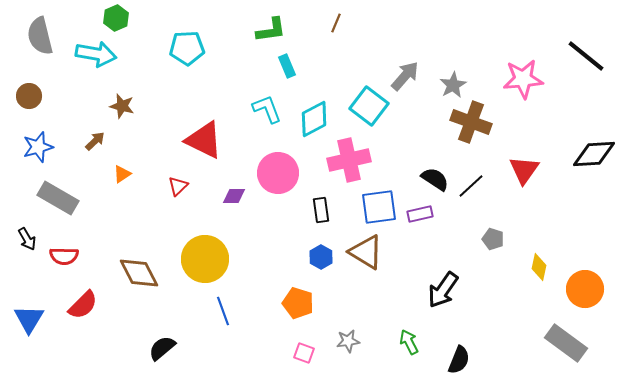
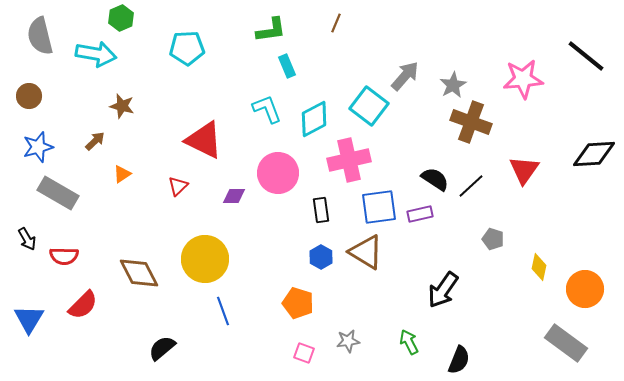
green hexagon at (116, 18): moved 5 px right
gray rectangle at (58, 198): moved 5 px up
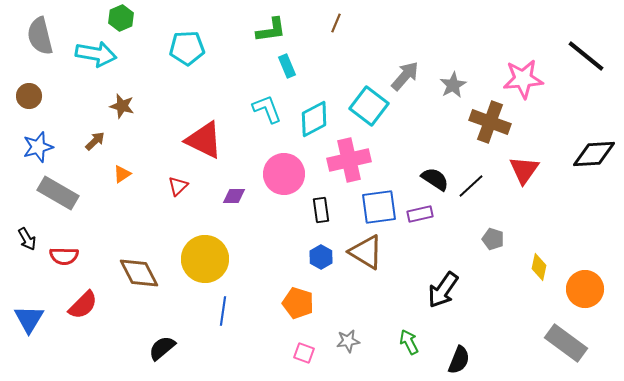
brown cross at (471, 122): moved 19 px right
pink circle at (278, 173): moved 6 px right, 1 px down
blue line at (223, 311): rotated 28 degrees clockwise
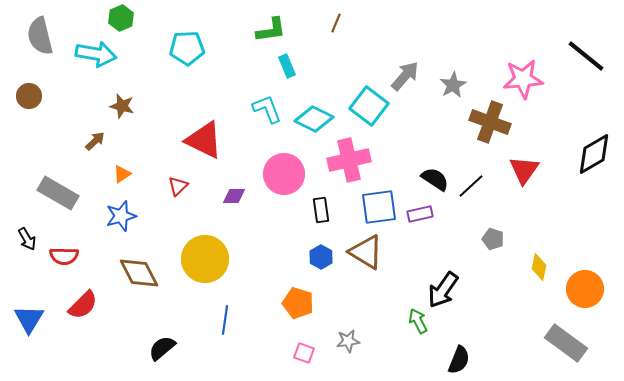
cyan diamond at (314, 119): rotated 54 degrees clockwise
blue star at (38, 147): moved 83 px right, 69 px down
black diamond at (594, 154): rotated 27 degrees counterclockwise
blue line at (223, 311): moved 2 px right, 9 px down
green arrow at (409, 342): moved 9 px right, 21 px up
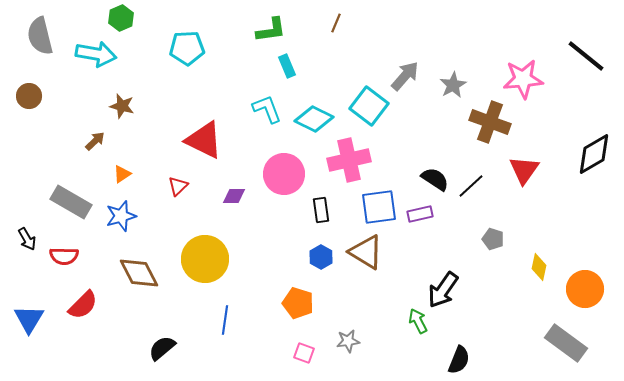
gray rectangle at (58, 193): moved 13 px right, 9 px down
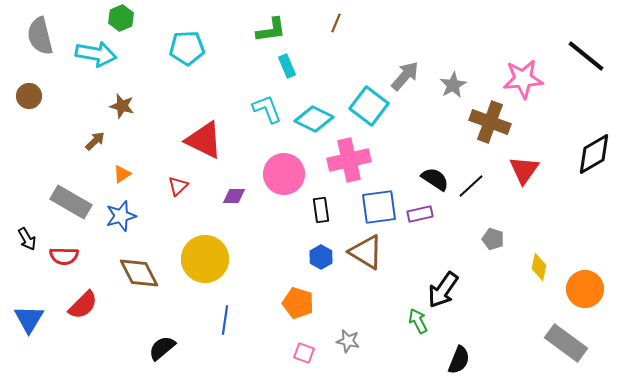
gray star at (348, 341): rotated 20 degrees clockwise
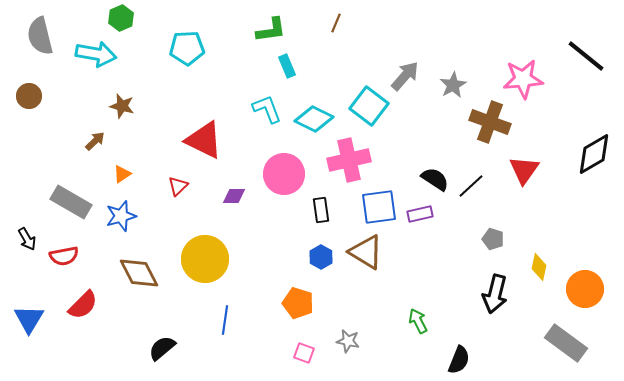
red semicircle at (64, 256): rotated 12 degrees counterclockwise
black arrow at (443, 290): moved 52 px right, 4 px down; rotated 21 degrees counterclockwise
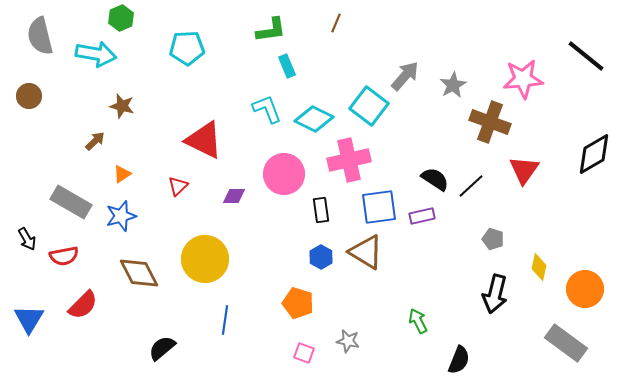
purple rectangle at (420, 214): moved 2 px right, 2 px down
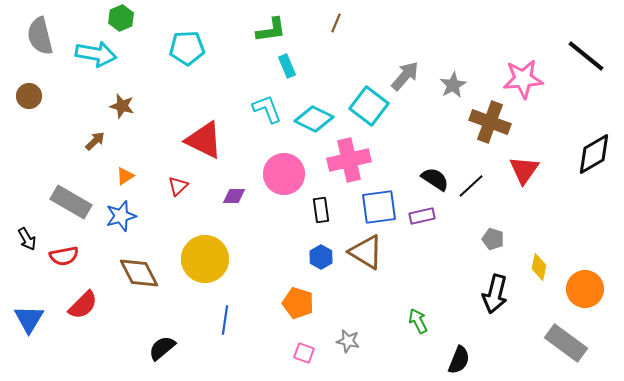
orange triangle at (122, 174): moved 3 px right, 2 px down
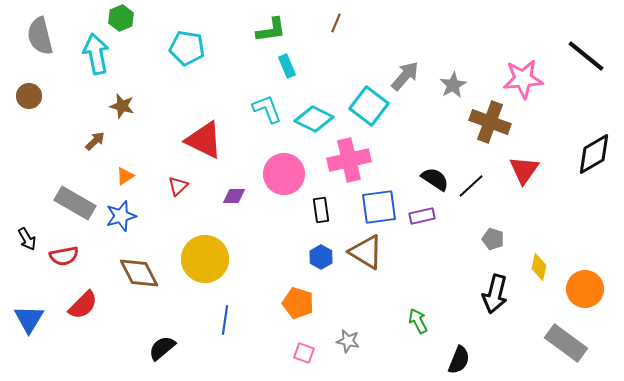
cyan pentagon at (187, 48): rotated 12 degrees clockwise
cyan arrow at (96, 54): rotated 111 degrees counterclockwise
gray rectangle at (71, 202): moved 4 px right, 1 px down
